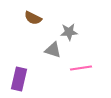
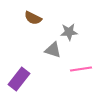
pink line: moved 1 px down
purple rectangle: rotated 25 degrees clockwise
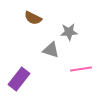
gray triangle: moved 2 px left
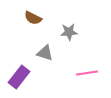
gray triangle: moved 6 px left, 3 px down
pink line: moved 6 px right, 4 px down
purple rectangle: moved 2 px up
